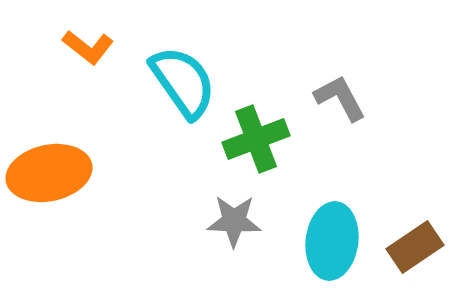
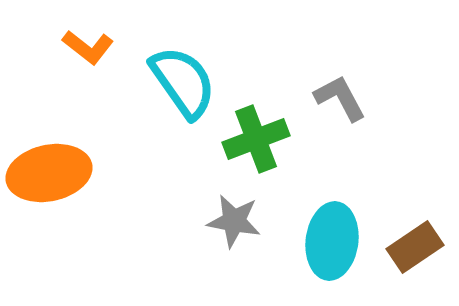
gray star: rotated 8 degrees clockwise
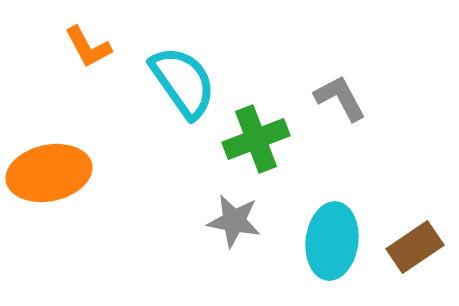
orange L-shape: rotated 24 degrees clockwise
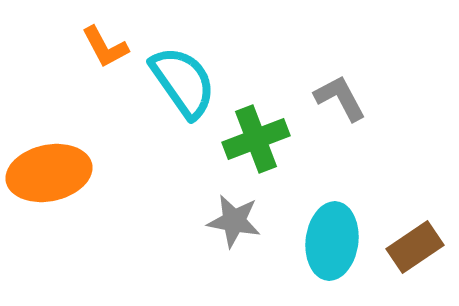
orange L-shape: moved 17 px right
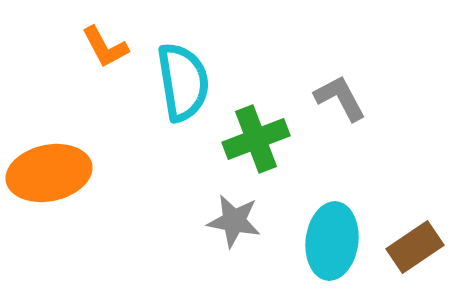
cyan semicircle: rotated 26 degrees clockwise
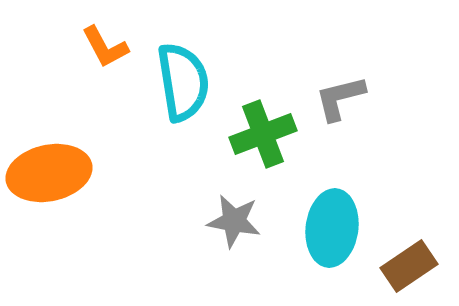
gray L-shape: rotated 76 degrees counterclockwise
green cross: moved 7 px right, 5 px up
cyan ellipse: moved 13 px up
brown rectangle: moved 6 px left, 19 px down
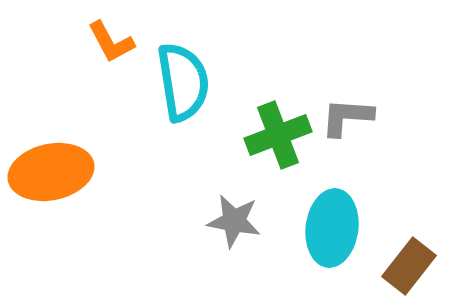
orange L-shape: moved 6 px right, 5 px up
gray L-shape: moved 7 px right, 19 px down; rotated 18 degrees clockwise
green cross: moved 15 px right, 1 px down
orange ellipse: moved 2 px right, 1 px up
brown rectangle: rotated 18 degrees counterclockwise
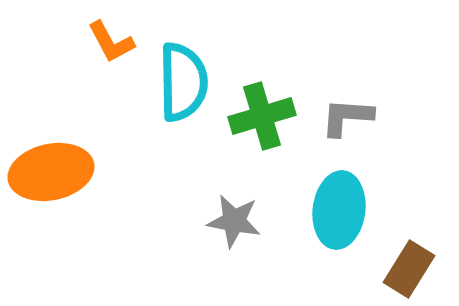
cyan semicircle: rotated 8 degrees clockwise
green cross: moved 16 px left, 19 px up; rotated 4 degrees clockwise
cyan ellipse: moved 7 px right, 18 px up
brown rectangle: moved 3 px down; rotated 6 degrees counterclockwise
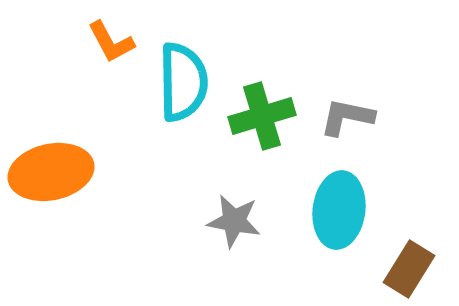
gray L-shape: rotated 8 degrees clockwise
